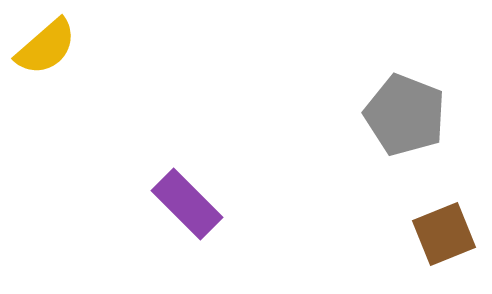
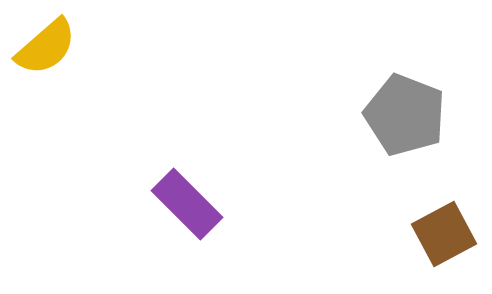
brown square: rotated 6 degrees counterclockwise
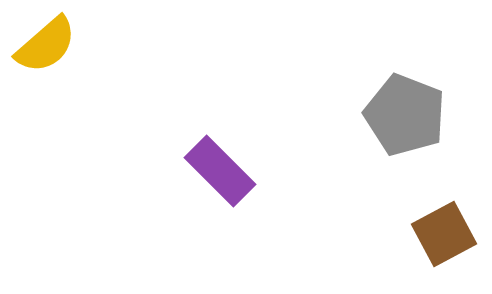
yellow semicircle: moved 2 px up
purple rectangle: moved 33 px right, 33 px up
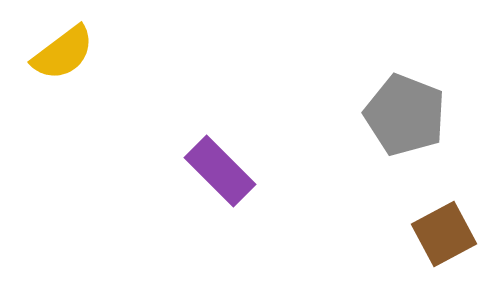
yellow semicircle: moved 17 px right, 8 px down; rotated 4 degrees clockwise
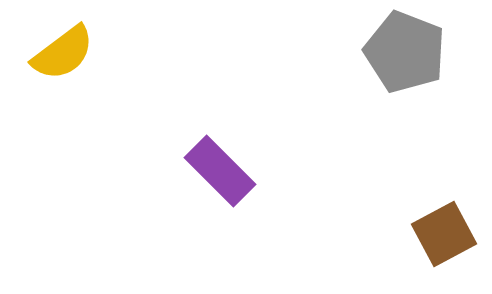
gray pentagon: moved 63 px up
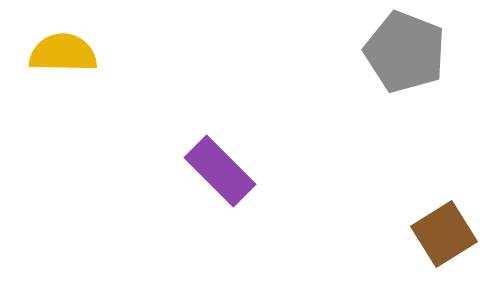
yellow semicircle: rotated 142 degrees counterclockwise
brown square: rotated 4 degrees counterclockwise
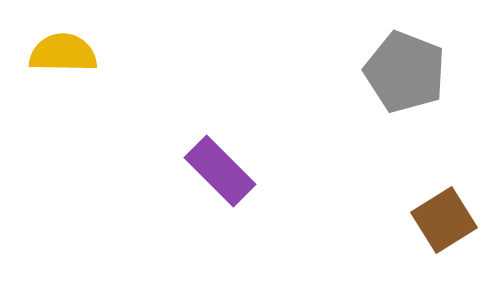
gray pentagon: moved 20 px down
brown square: moved 14 px up
